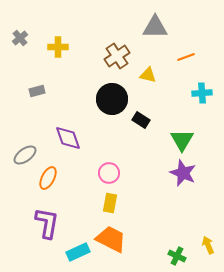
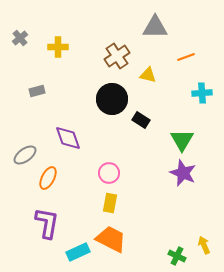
yellow arrow: moved 4 px left
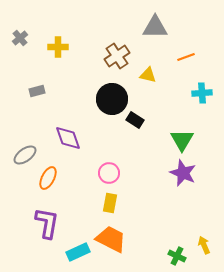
black rectangle: moved 6 px left
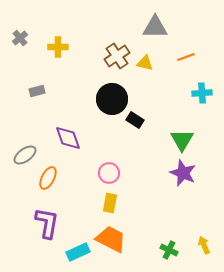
yellow triangle: moved 3 px left, 12 px up
green cross: moved 8 px left, 6 px up
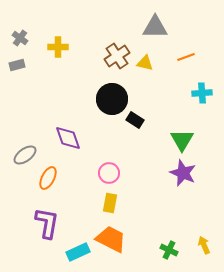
gray cross: rotated 14 degrees counterclockwise
gray rectangle: moved 20 px left, 26 px up
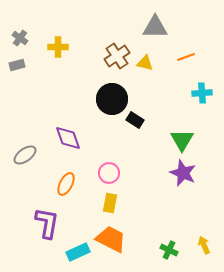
orange ellipse: moved 18 px right, 6 px down
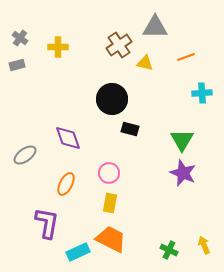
brown cross: moved 2 px right, 11 px up
black rectangle: moved 5 px left, 9 px down; rotated 18 degrees counterclockwise
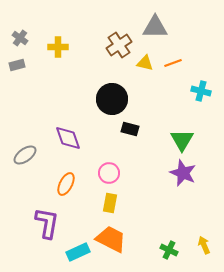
orange line: moved 13 px left, 6 px down
cyan cross: moved 1 px left, 2 px up; rotated 18 degrees clockwise
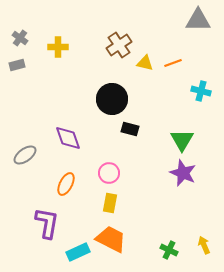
gray triangle: moved 43 px right, 7 px up
